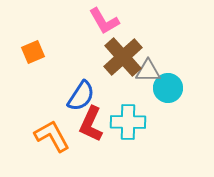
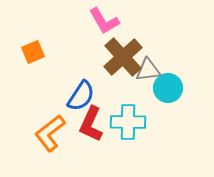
gray triangle: moved 1 px up; rotated 8 degrees counterclockwise
orange L-shape: moved 2 px left, 3 px up; rotated 99 degrees counterclockwise
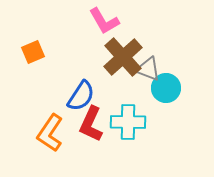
gray triangle: moved 1 px up; rotated 28 degrees clockwise
cyan circle: moved 2 px left
orange L-shape: rotated 18 degrees counterclockwise
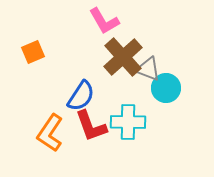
red L-shape: moved 2 px down; rotated 45 degrees counterclockwise
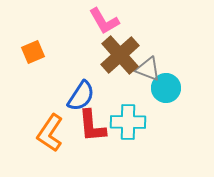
brown cross: moved 3 px left, 2 px up
red L-shape: moved 1 px right; rotated 15 degrees clockwise
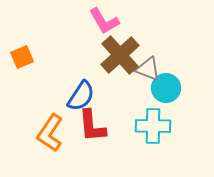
orange square: moved 11 px left, 5 px down
cyan cross: moved 25 px right, 4 px down
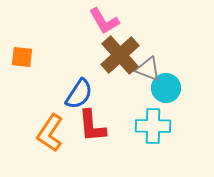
orange square: rotated 30 degrees clockwise
blue semicircle: moved 2 px left, 2 px up
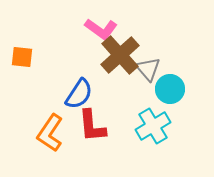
pink L-shape: moved 3 px left, 8 px down; rotated 24 degrees counterclockwise
gray triangle: rotated 28 degrees clockwise
cyan circle: moved 4 px right, 1 px down
cyan cross: rotated 32 degrees counterclockwise
